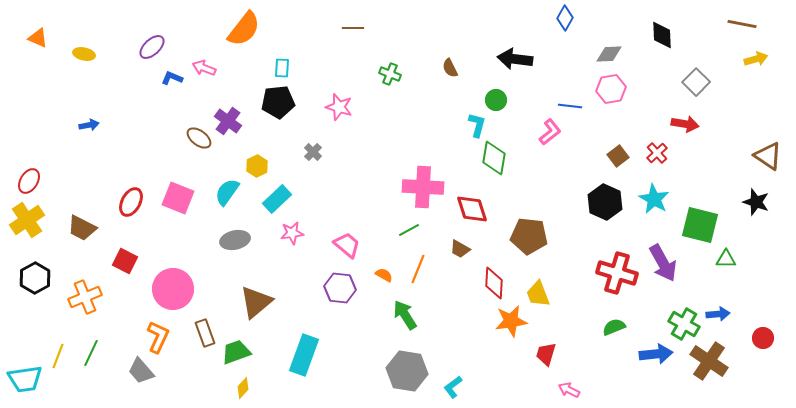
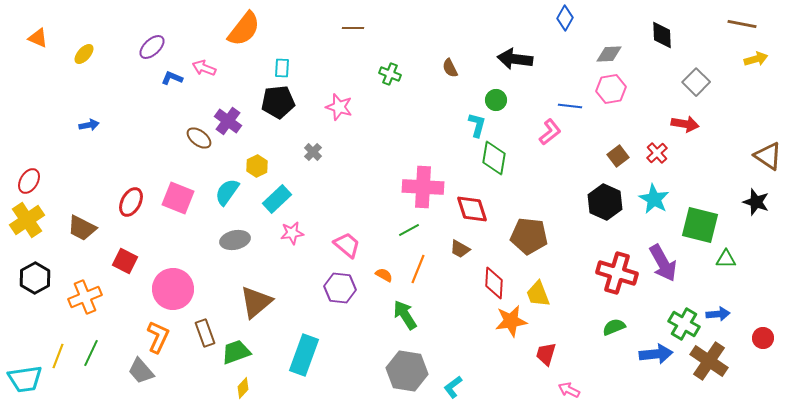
yellow ellipse at (84, 54): rotated 60 degrees counterclockwise
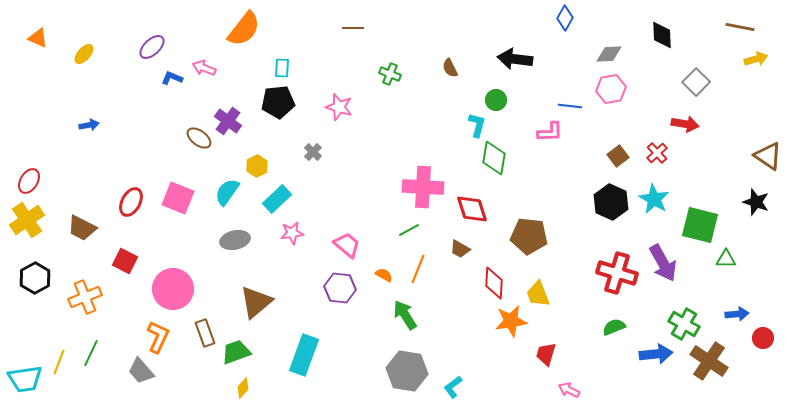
brown line at (742, 24): moved 2 px left, 3 px down
pink L-shape at (550, 132): rotated 36 degrees clockwise
black hexagon at (605, 202): moved 6 px right
blue arrow at (718, 314): moved 19 px right
yellow line at (58, 356): moved 1 px right, 6 px down
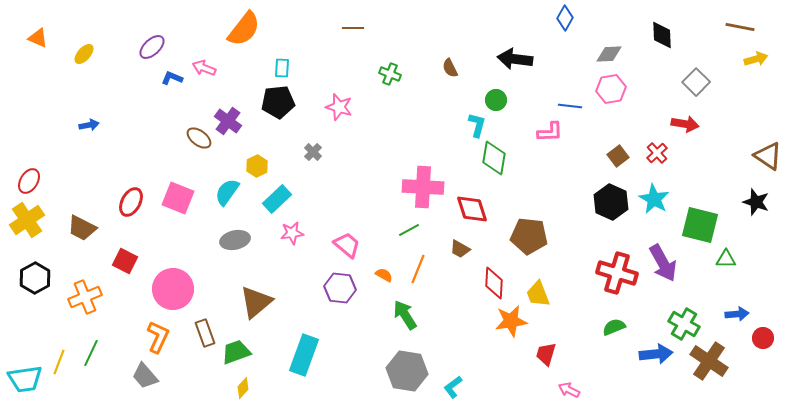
gray trapezoid at (141, 371): moved 4 px right, 5 px down
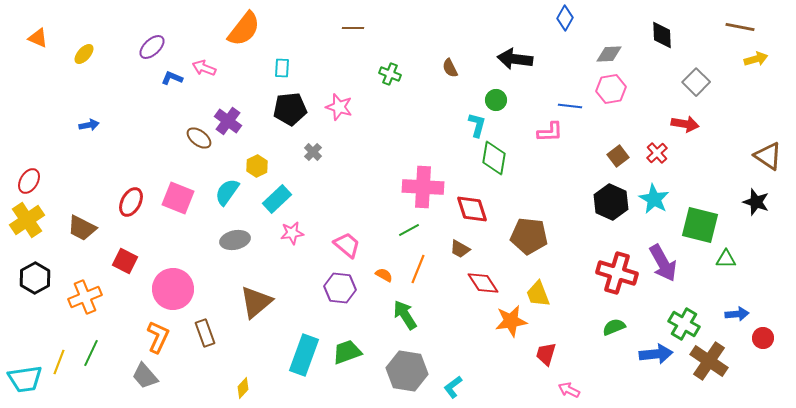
black pentagon at (278, 102): moved 12 px right, 7 px down
red diamond at (494, 283): moved 11 px left; rotated 36 degrees counterclockwise
green trapezoid at (236, 352): moved 111 px right
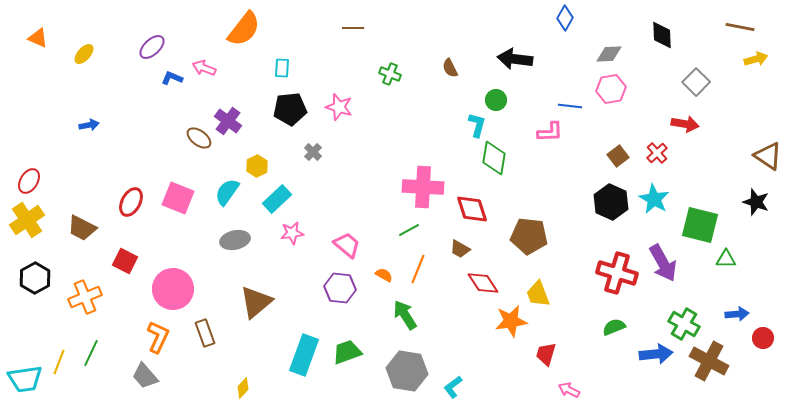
brown cross at (709, 361): rotated 6 degrees counterclockwise
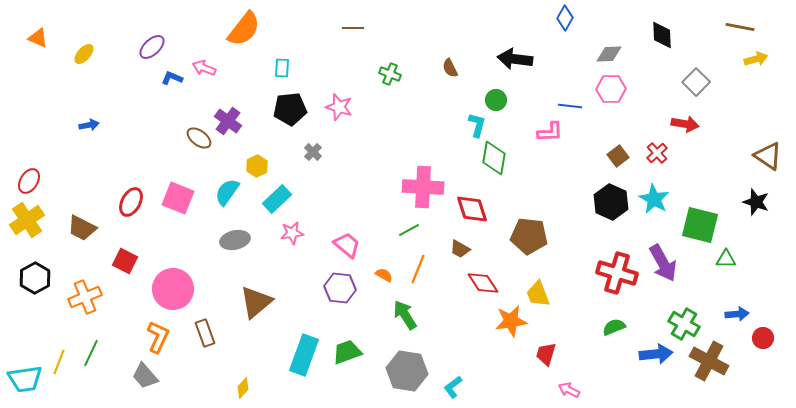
pink hexagon at (611, 89): rotated 8 degrees clockwise
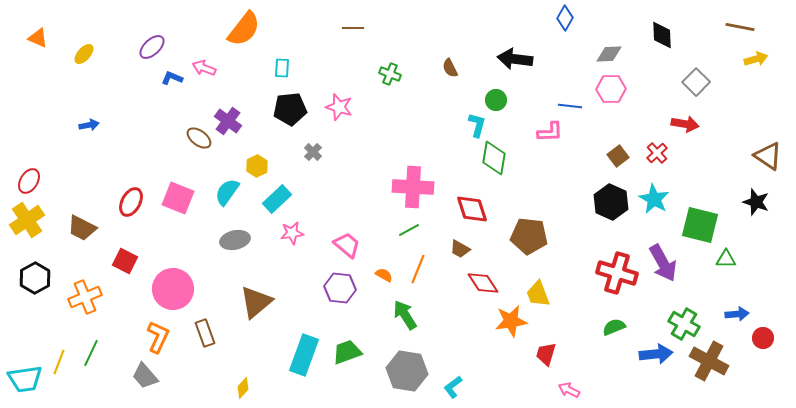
pink cross at (423, 187): moved 10 px left
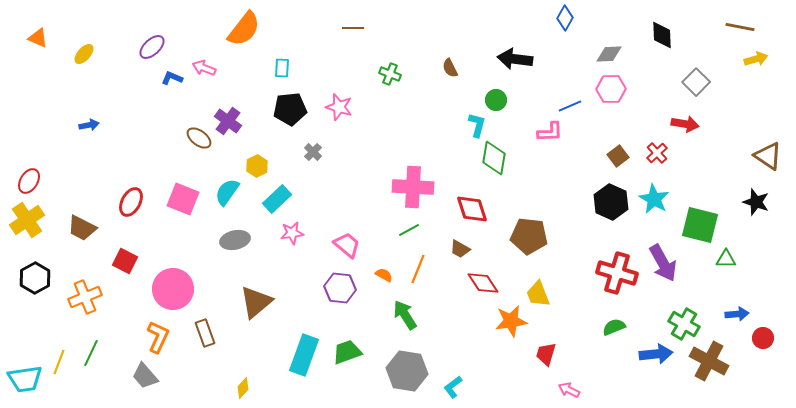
blue line at (570, 106): rotated 30 degrees counterclockwise
pink square at (178, 198): moved 5 px right, 1 px down
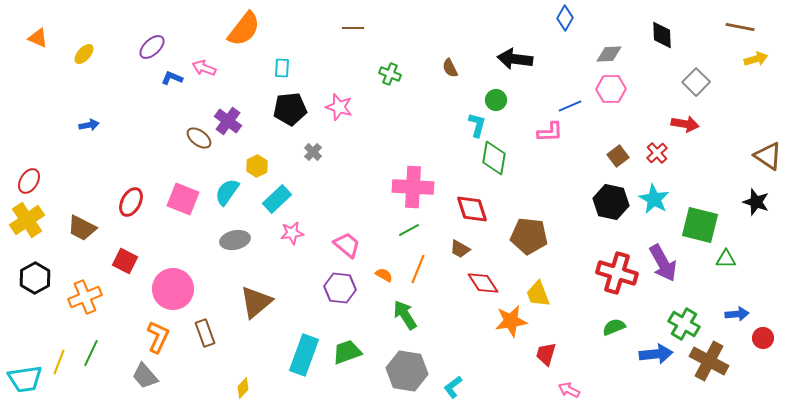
black hexagon at (611, 202): rotated 12 degrees counterclockwise
